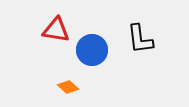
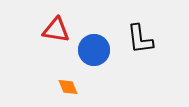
blue circle: moved 2 px right
orange diamond: rotated 25 degrees clockwise
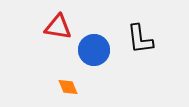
red triangle: moved 2 px right, 3 px up
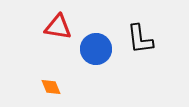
blue circle: moved 2 px right, 1 px up
orange diamond: moved 17 px left
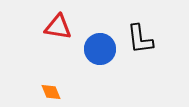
blue circle: moved 4 px right
orange diamond: moved 5 px down
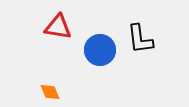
blue circle: moved 1 px down
orange diamond: moved 1 px left
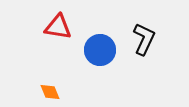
black L-shape: moved 4 px right; rotated 148 degrees counterclockwise
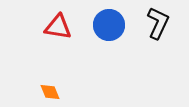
black L-shape: moved 14 px right, 16 px up
blue circle: moved 9 px right, 25 px up
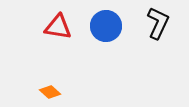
blue circle: moved 3 px left, 1 px down
orange diamond: rotated 25 degrees counterclockwise
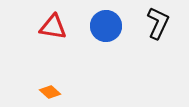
red triangle: moved 5 px left
